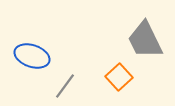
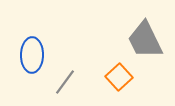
blue ellipse: moved 1 px up; rotated 72 degrees clockwise
gray line: moved 4 px up
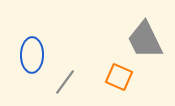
orange square: rotated 24 degrees counterclockwise
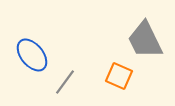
blue ellipse: rotated 40 degrees counterclockwise
orange square: moved 1 px up
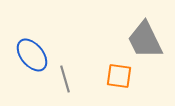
orange square: rotated 16 degrees counterclockwise
gray line: moved 3 px up; rotated 52 degrees counterclockwise
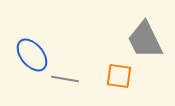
gray line: rotated 64 degrees counterclockwise
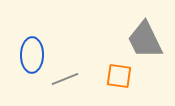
blue ellipse: rotated 40 degrees clockwise
gray line: rotated 32 degrees counterclockwise
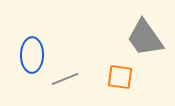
gray trapezoid: moved 2 px up; rotated 9 degrees counterclockwise
orange square: moved 1 px right, 1 px down
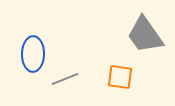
gray trapezoid: moved 3 px up
blue ellipse: moved 1 px right, 1 px up
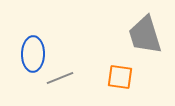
gray trapezoid: rotated 18 degrees clockwise
gray line: moved 5 px left, 1 px up
